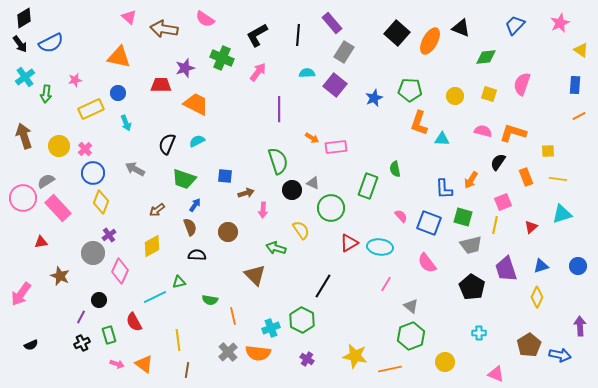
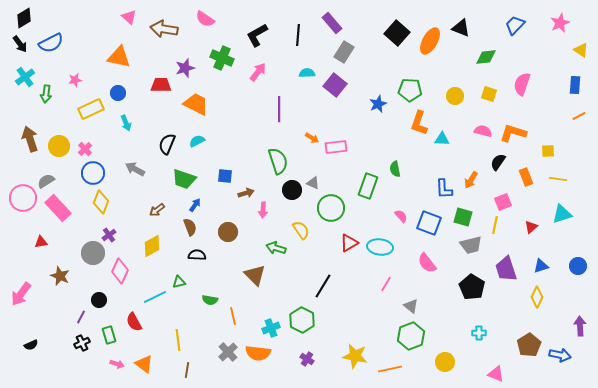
blue star at (374, 98): moved 4 px right, 6 px down
brown arrow at (24, 136): moved 6 px right, 3 px down
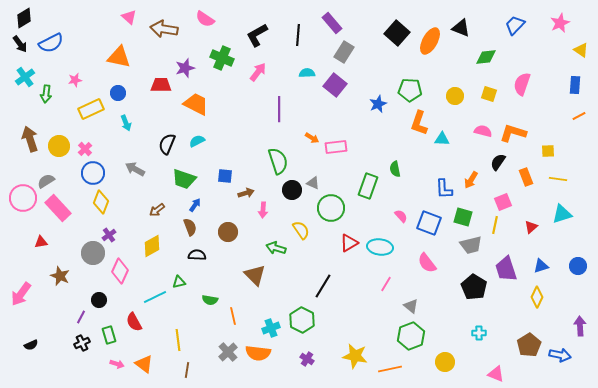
black pentagon at (472, 287): moved 2 px right
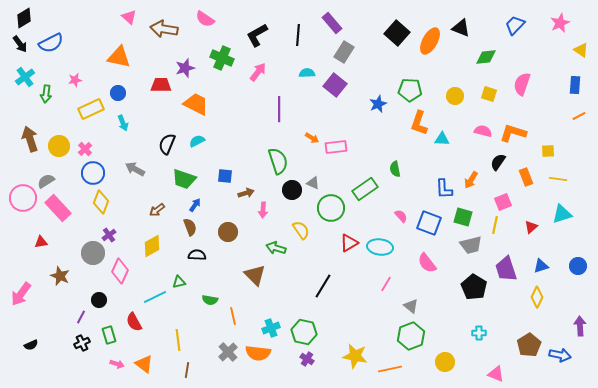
cyan arrow at (126, 123): moved 3 px left
green rectangle at (368, 186): moved 3 px left, 3 px down; rotated 35 degrees clockwise
green hexagon at (302, 320): moved 2 px right, 12 px down; rotated 15 degrees counterclockwise
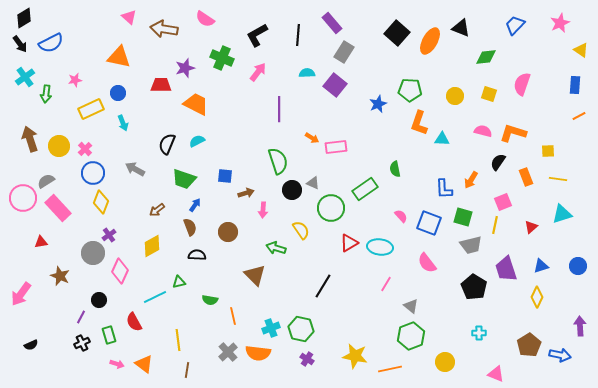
green hexagon at (304, 332): moved 3 px left, 3 px up
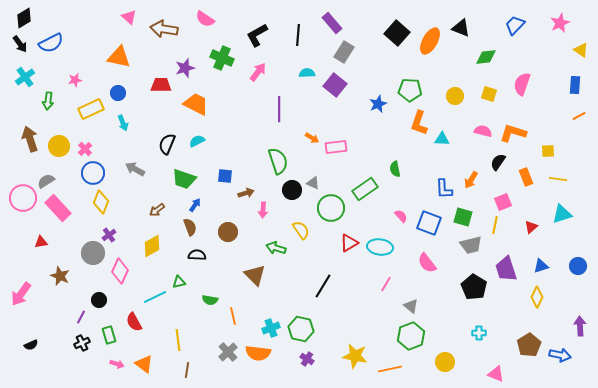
green arrow at (46, 94): moved 2 px right, 7 px down
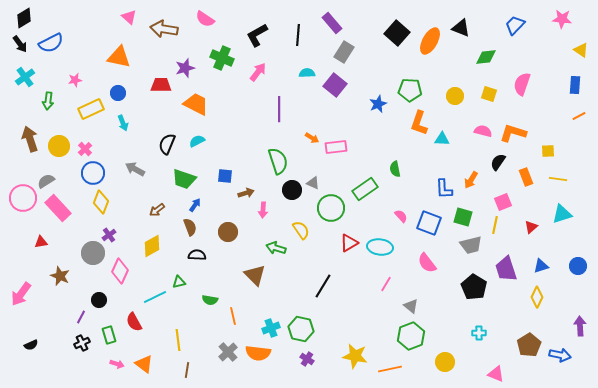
pink star at (560, 23): moved 2 px right, 4 px up; rotated 30 degrees clockwise
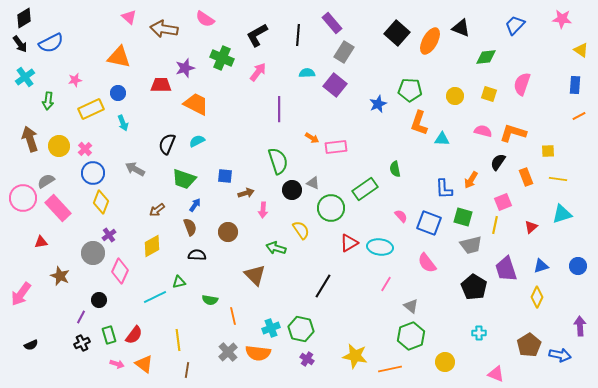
red semicircle at (134, 322): moved 13 px down; rotated 114 degrees counterclockwise
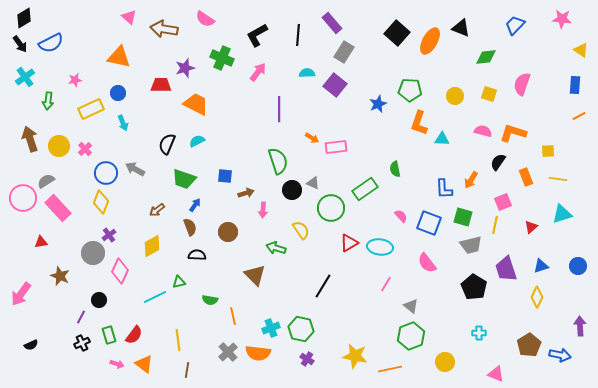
blue circle at (93, 173): moved 13 px right
